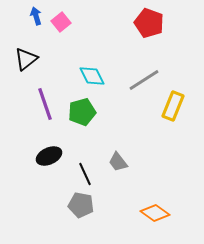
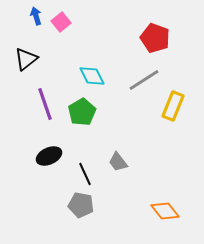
red pentagon: moved 6 px right, 15 px down
green pentagon: rotated 16 degrees counterclockwise
orange diamond: moved 10 px right, 2 px up; rotated 16 degrees clockwise
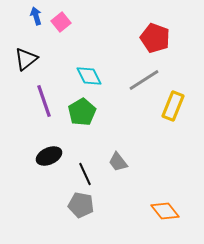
cyan diamond: moved 3 px left
purple line: moved 1 px left, 3 px up
